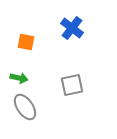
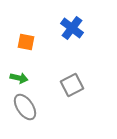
gray square: rotated 15 degrees counterclockwise
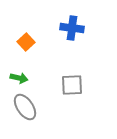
blue cross: rotated 30 degrees counterclockwise
orange square: rotated 36 degrees clockwise
gray square: rotated 25 degrees clockwise
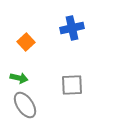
blue cross: rotated 20 degrees counterclockwise
gray ellipse: moved 2 px up
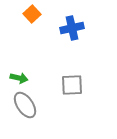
orange square: moved 6 px right, 28 px up
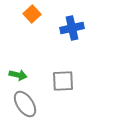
green arrow: moved 1 px left, 3 px up
gray square: moved 9 px left, 4 px up
gray ellipse: moved 1 px up
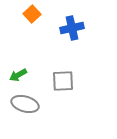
green arrow: rotated 138 degrees clockwise
gray ellipse: rotated 40 degrees counterclockwise
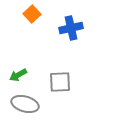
blue cross: moved 1 px left
gray square: moved 3 px left, 1 px down
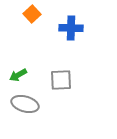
blue cross: rotated 15 degrees clockwise
gray square: moved 1 px right, 2 px up
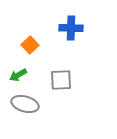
orange square: moved 2 px left, 31 px down
